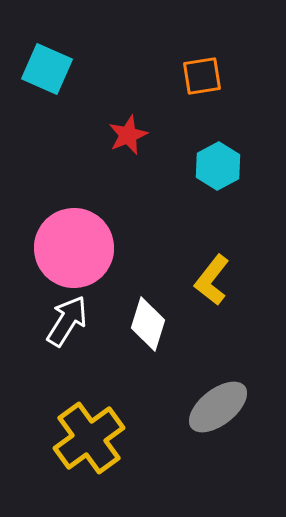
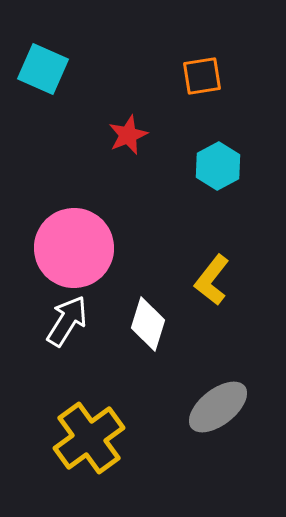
cyan square: moved 4 px left
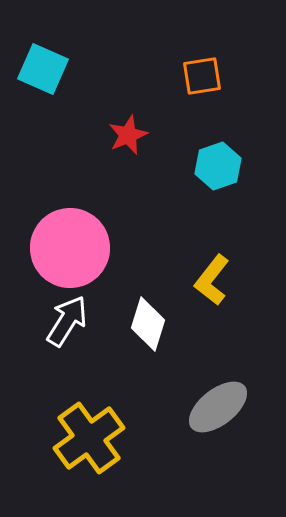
cyan hexagon: rotated 9 degrees clockwise
pink circle: moved 4 px left
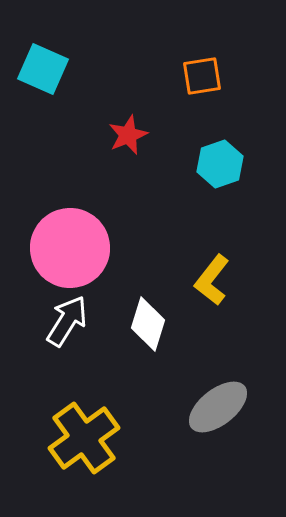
cyan hexagon: moved 2 px right, 2 px up
yellow cross: moved 5 px left
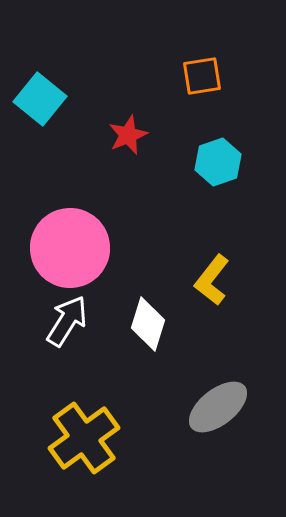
cyan square: moved 3 px left, 30 px down; rotated 15 degrees clockwise
cyan hexagon: moved 2 px left, 2 px up
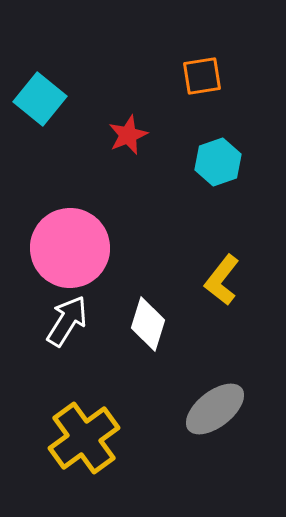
yellow L-shape: moved 10 px right
gray ellipse: moved 3 px left, 2 px down
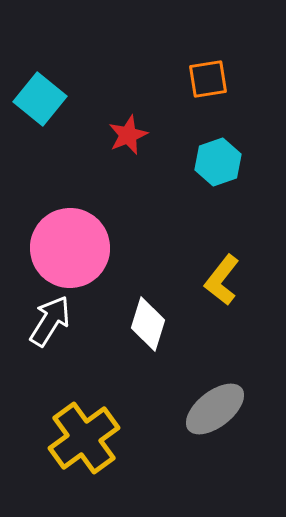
orange square: moved 6 px right, 3 px down
white arrow: moved 17 px left
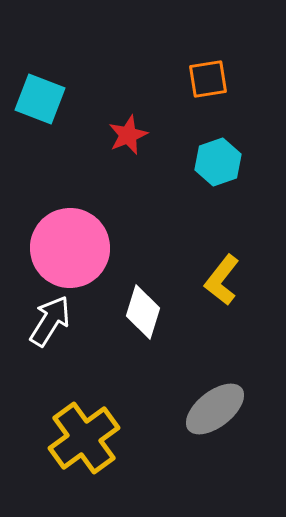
cyan square: rotated 18 degrees counterclockwise
white diamond: moved 5 px left, 12 px up
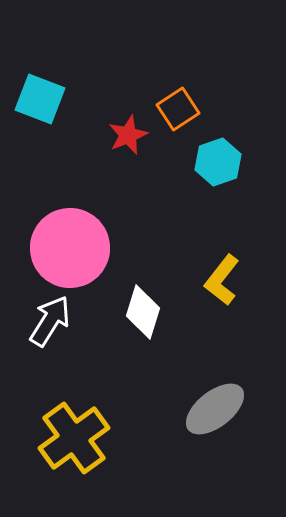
orange square: moved 30 px left, 30 px down; rotated 24 degrees counterclockwise
yellow cross: moved 10 px left
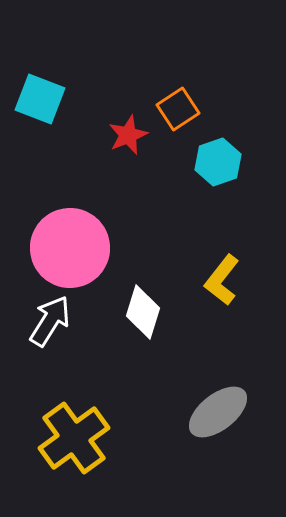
gray ellipse: moved 3 px right, 3 px down
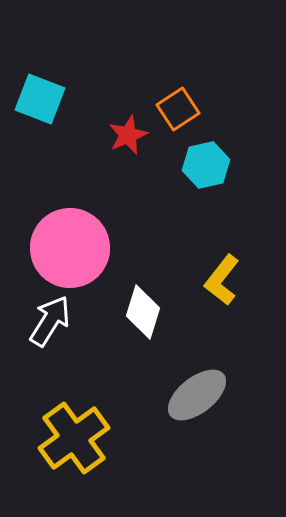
cyan hexagon: moved 12 px left, 3 px down; rotated 6 degrees clockwise
gray ellipse: moved 21 px left, 17 px up
